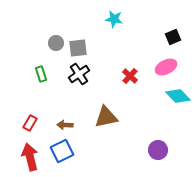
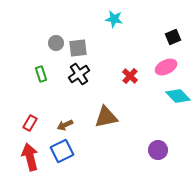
brown arrow: rotated 28 degrees counterclockwise
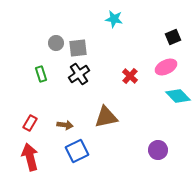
brown arrow: rotated 147 degrees counterclockwise
blue square: moved 15 px right
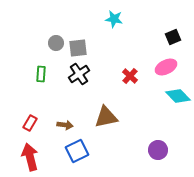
green rectangle: rotated 21 degrees clockwise
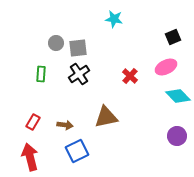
red rectangle: moved 3 px right, 1 px up
purple circle: moved 19 px right, 14 px up
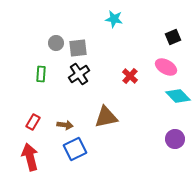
pink ellipse: rotated 55 degrees clockwise
purple circle: moved 2 px left, 3 px down
blue square: moved 2 px left, 2 px up
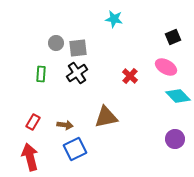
black cross: moved 2 px left, 1 px up
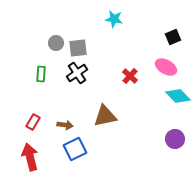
brown triangle: moved 1 px left, 1 px up
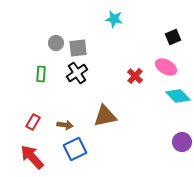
red cross: moved 5 px right
purple circle: moved 7 px right, 3 px down
red arrow: moved 2 px right; rotated 28 degrees counterclockwise
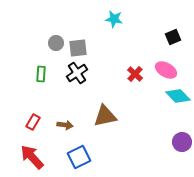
pink ellipse: moved 3 px down
red cross: moved 2 px up
blue square: moved 4 px right, 8 px down
